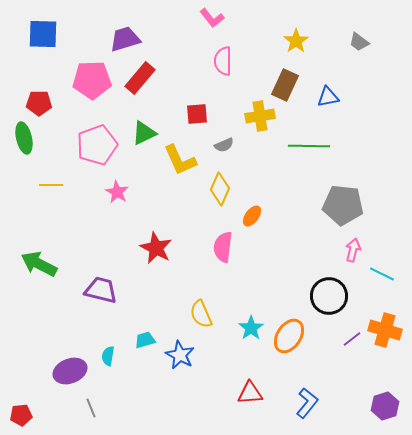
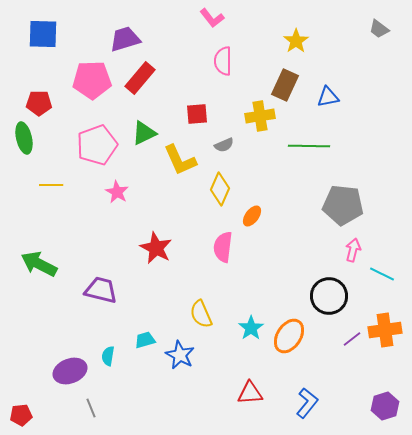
gray trapezoid at (359, 42): moved 20 px right, 13 px up
orange cross at (385, 330): rotated 24 degrees counterclockwise
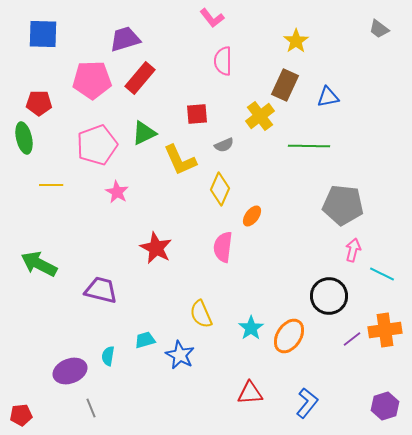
yellow cross at (260, 116): rotated 28 degrees counterclockwise
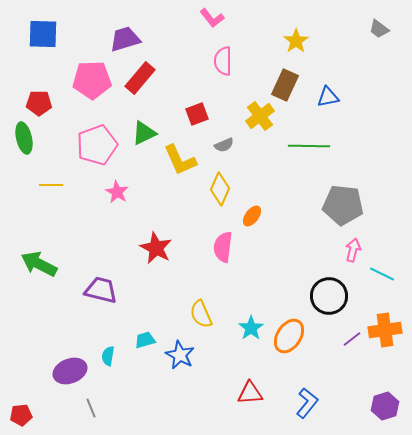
red square at (197, 114): rotated 15 degrees counterclockwise
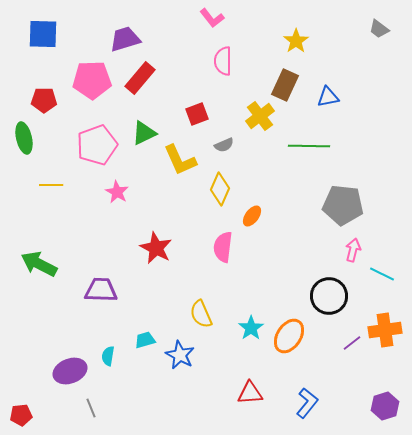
red pentagon at (39, 103): moved 5 px right, 3 px up
purple trapezoid at (101, 290): rotated 12 degrees counterclockwise
purple line at (352, 339): moved 4 px down
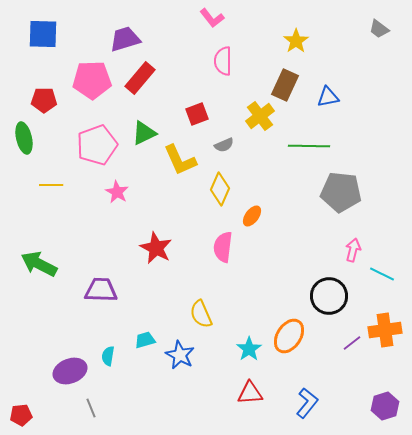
gray pentagon at (343, 205): moved 2 px left, 13 px up
cyan star at (251, 328): moved 2 px left, 21 px down
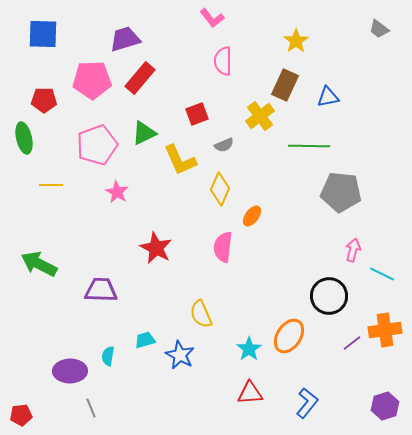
purple ellipse at (70, 371): rotated 20 degrees clockwise
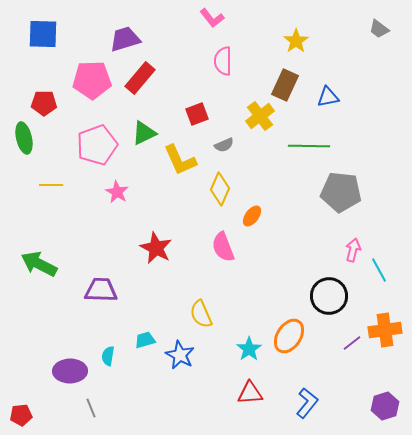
red pentagon at (44, 100): moved 3 px down
pink semicircle at (223, 247): rotated 28 degrees counterclockwise
cyan line at (382, 274): moved 3 px left, 4 px up; rotated 35 degrees clockwise
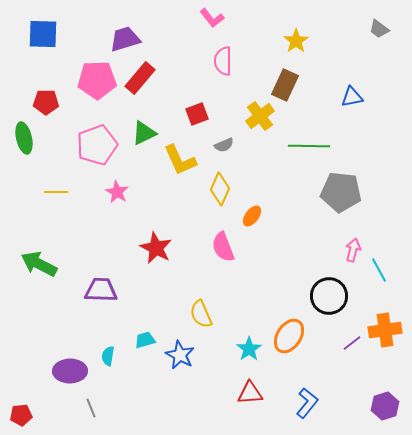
pink pentagon at (92, 80): moved 5 px right
blue triangle at (328, 97): moved 24 px right
red pentagon at (44, 103): moved 2 px right, 1 px up
yellow line at (51, 185): moved 5 px right, 7 px down
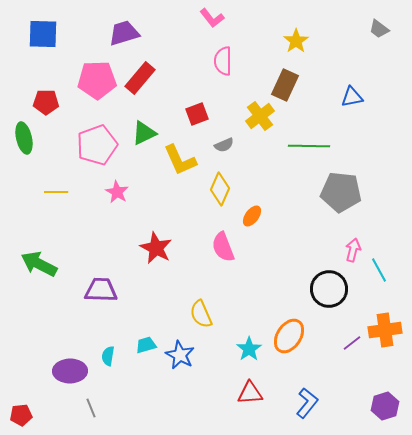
purple trapezoid at (125, 39): moved 1 px left, 6 px up
black circle at (329, 296): moved 7 px up
cyan trapezoid at (145, 340): moved 1 px right, 5 px down
